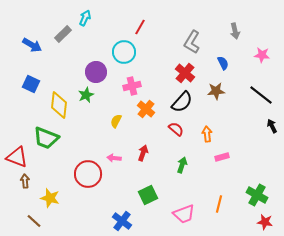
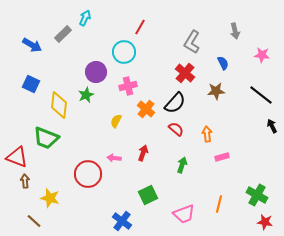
pink cross: moved 4 px left
black semicircle: moved 7 px left, 1 px down
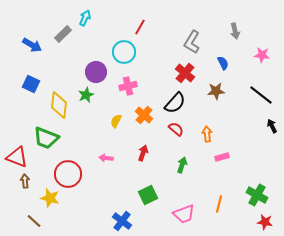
orange cross: moved 2 px left, 6 px down
pink arrow: moved 8 px left
red circle: moved 20 px left
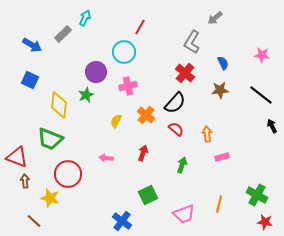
gray arrow: moved 20 px left, 13 px up; rotated 63 degrees clockwise
blue square: moved 1 px left, 4 px up
brown star: moved 4 px right, 1 px up
orange cross: moved 2 px right
green trapezoid: moved 4 px right, 1 px down
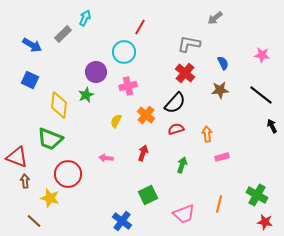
gray L-shape: moved 3 px left, 2 px down; rotated 70 degrees clockwise
red semicircle: rotated 56 degrees counterclockwise
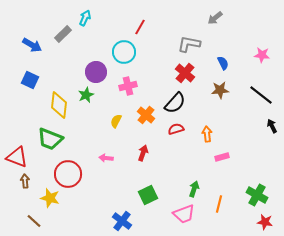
green arrow: moved 12 px right, 24 px down
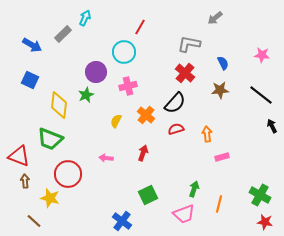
red triangle: moved 2 px right, 1 px up
green cross: moved 3 px right
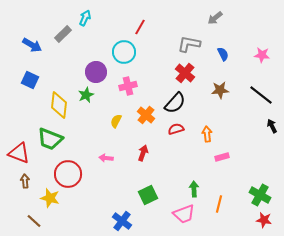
blue semicircle: moved 9 px up
red triangle: moved 3 px up
green arrow: rotated 21 degrees counterclockwise
red star: moved 1 px left, 2 px up
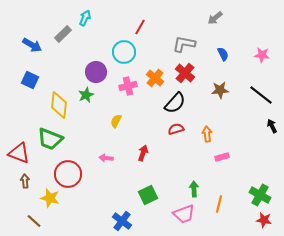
gray L-shape: moved 5 px left
orange cross: moved 9 px right, 37 px up
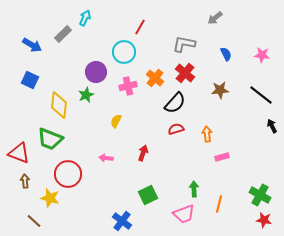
blue semicircle: moved 3 px right
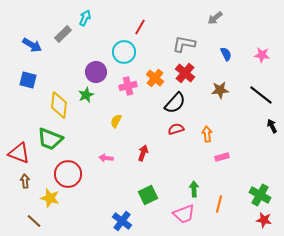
blue square: moved 2 px left; rotated 12 degrees counterclockwise
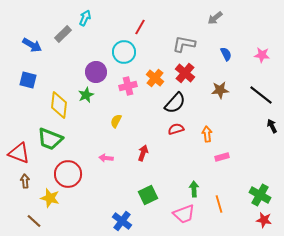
orange line: rotated 30 degrees counterclockwise
